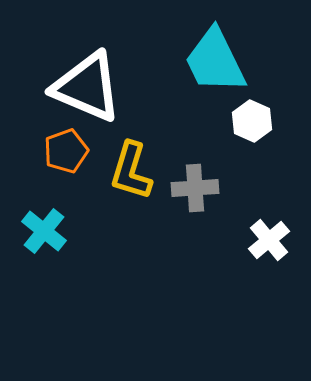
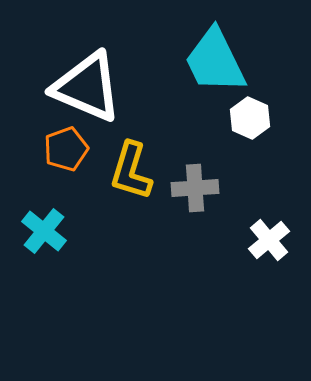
white hexagon: moved 2 px left, 3 px up
orange pentagon: moved 2 px up
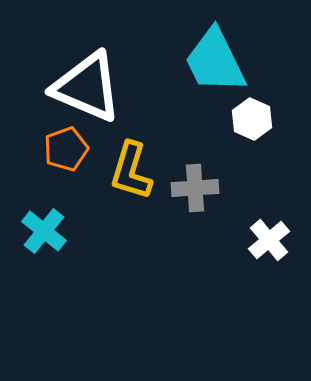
white hexagon: moved 2 px right, 1 px down
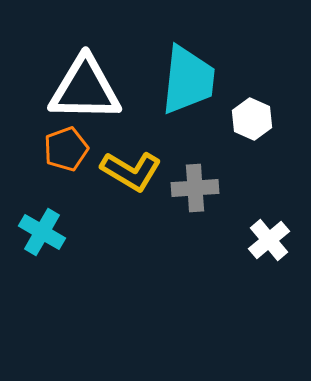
cyan trapezoid: moved 27 px left, 19 px down; rotated 148 degrees counterclockwise
white triangle: moved 2 px left, 2 px down; rotated 22 degrees counterclockwise
yellow L-shape: rotated 76 degrees counterclockwise
cyan cross: moved 2 px left, 1 px down; rotated 9 degrees counterclockwise
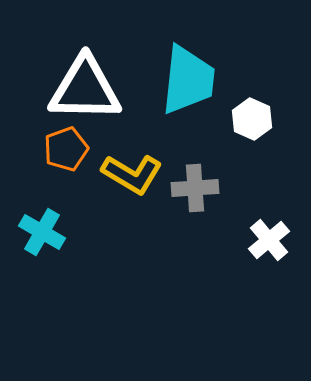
yellow L-shape: moved 1 px right, 3 px down
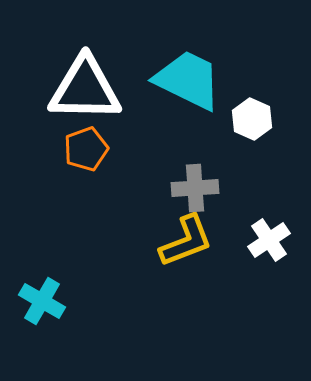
cyan trapezoid: rotated 70 degrees counterclockwise
orange pentagon: moved 20 px right
yellow L-shape: moved 54 px right, 67 px down; rotated 52 degrees counterclockwise
cyan cross: moved 69 px down
white cross: rotated 6 degrees clockwise
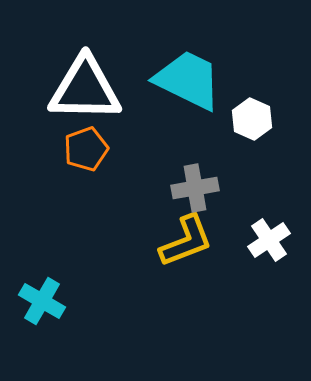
gray cross: rotated 6 degrees counterclockwise
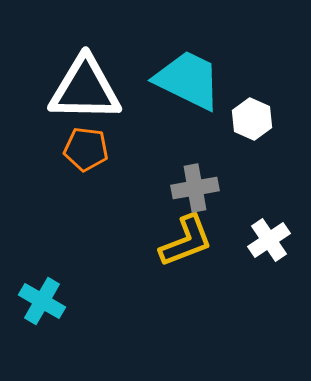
orange pentagon: rotated 27 degrees clockwise
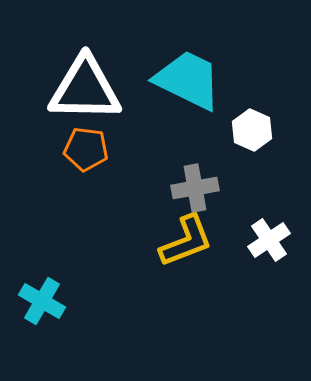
white hexagon: moved 11 px down
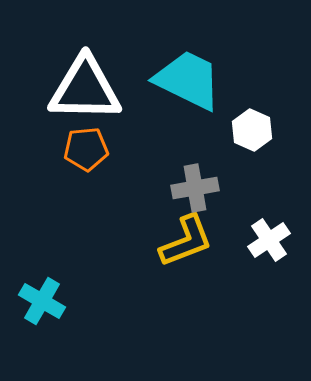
orange pentagon: rotated 12 degrees counterclockwise
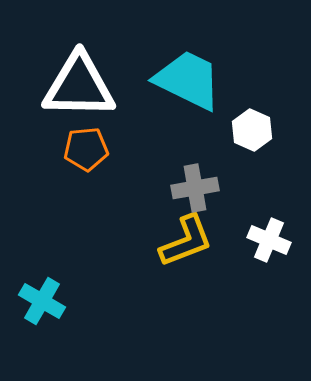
white triangle: moved 6 px left, 3 px up
white cross: rotated 33 degrees counterclockwise
